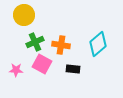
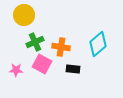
orange cross: moved 2 px down
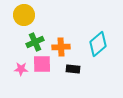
orange cross: rotated 12 degrees counterclockwise
pink square: rotated 30 degrees counterclockwise
pink star: moved 5 px right, 1 px up
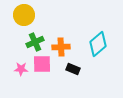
black rectangle: rotated 16 degrees clockwise
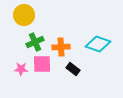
cyan diamond: rotated 60 degrees clockwise
black rectangle: rotated 16 degrees clockwise
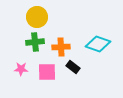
yellow circle: moved 13 px right, 2 px down
green cross: rotated 18 degrees clockwise
pink square: moved 5 px right, 8 px down
black rectangle: moved 2 px up
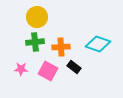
black rectangle: moved 1 px right
pink square: moved 1 px right, 1 px up; rotated 30 degrees clockwise
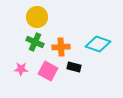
green cross: rotated 30 degrees clockwise
black rectangle: rotated 24 degrees counterclockwise
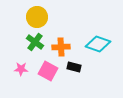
green cross: rotated 12 degrees clockwise
